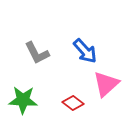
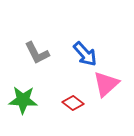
blue arrow: moved 3 px down
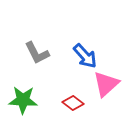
blue arrow: moved 2 px down
